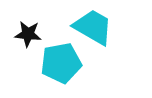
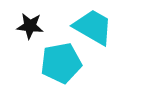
black star: moved 2 px right, 8 px up
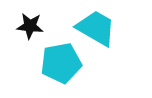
cyan trapezoid: moved 3 px right, 1 px down
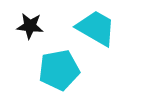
cyan pentagon: moved 2 px left, 7 px down
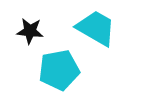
black star: moved 5 px down
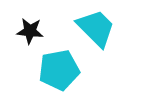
cyan trapezoid: rotated 15 degrees clockwise
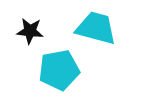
cyan trapezoid: rotated 30 degrees counterclockwise
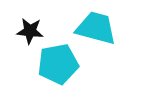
cyan pentagon: moved 1 px left, 6 px up
